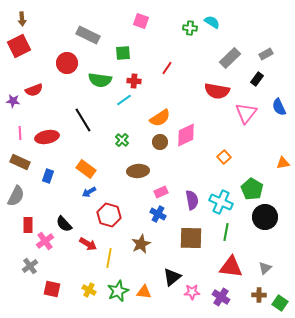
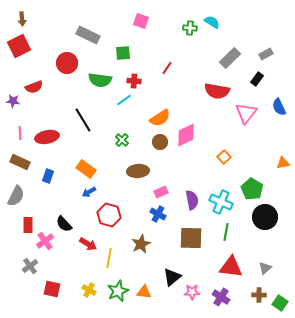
red semicircle at (34, 90): moved 3 px up
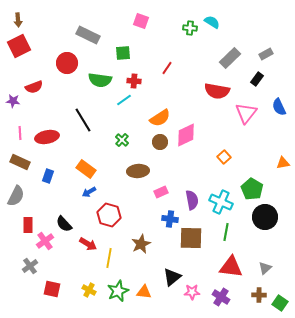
brown arrow at (22, 19): moved 4 px left, 1 px down
blue cross at (158, 214): moved 12 px right, 5 px down; rotated 21 degrees counterclockwise
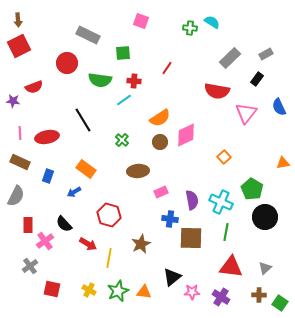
blue arrow at (89, 192): moved 15 px left
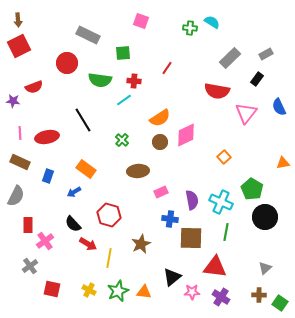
black semicircle at (64, 224): moved 9 px right
red triangle at (231, 267): moved 16 px left
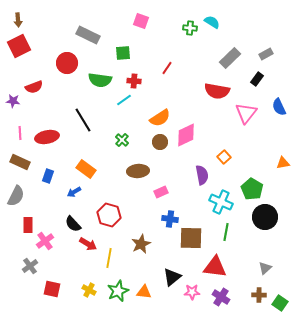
purple semicircle at (192, 200): moved 10 px right, 25 px up
